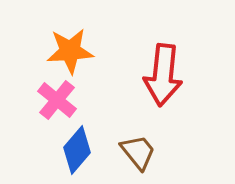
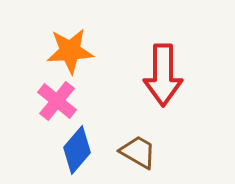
red arrow: rotated 6 degrees counterclockwise
pink cross: moved 1 px down
brown trapezoid: rotated 21 degrees counterclockwise
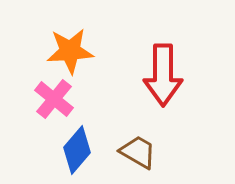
pink cross: moved 3 px left, 2 px up
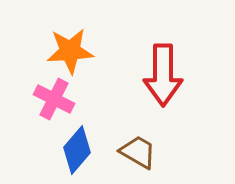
pink cross: rotated 12 degrees counterclockwise
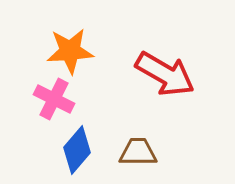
red arrow: moved 2 px right, 1 px up; rotated 60 degrees counterclockwise
brown trapezoid: rotated 30 degrees counterclockwise
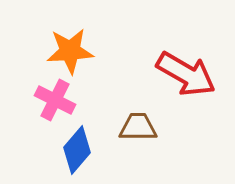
red arrow: moved 21 px right
pink cross: moved 1 px right, 1 px down
brown trapezoid: moved 25 px up
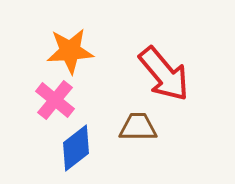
red arrow: moved 22 px left; rotated 20 degrees clockwise
pink cross: rotated 12 degrees clockwise
blue diamond: moved 1 px left, 2 px up; rotated 12 degrees clockwise
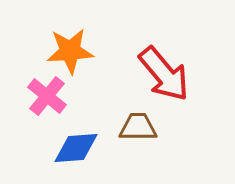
pink cross: moved 8 px left, 4 px up
blue diamond: rotated 33 degrees clockwise
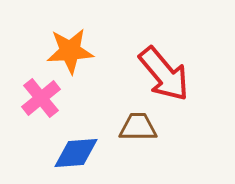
pink cross: moved 6 px left, 2 px down; rotated 12 degrees clockwise
blue diamond: moved 5 px down
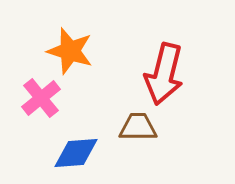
orange star: rotated 21 degrees clockwise
red arrow: rotated 54 degrees clockwise
